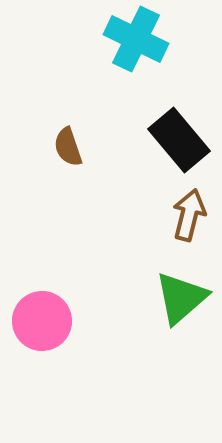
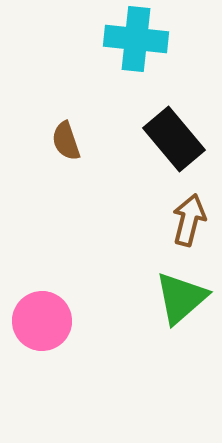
cyan cross: rotated 20 degrees counterclockwise
black rectangle: moved 5 px left, 1 px up
brown semicircle: moved 2 px left, 6 px up
brown arrow: moved 5 px down
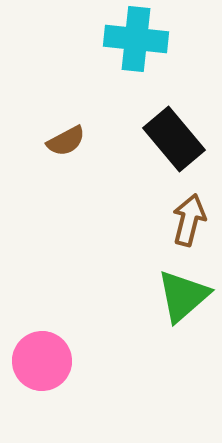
brown semicircle: rotated 99 degrees counterclockwise
green triangle: moved 2 px right, 2 px up
pink circle: moved 40 px down
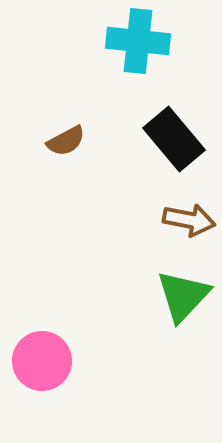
cyan cross: moved 2 px right, 2 px down
brown arrow: rotated 87 degrees clockwise
green triangle: rotated 6 degrees counterclockwise
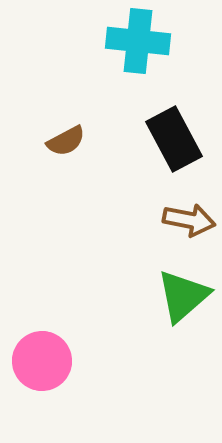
black rectangle: rotated 12 degrees clockwise
green triangle: rotated 6 degrees clockwise
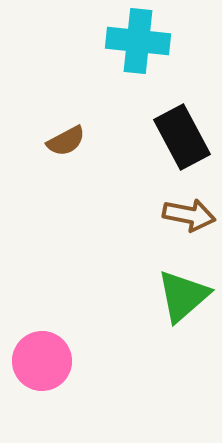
black rectangle: moved 8 px right, 2 px up
brown arrow: moved 5 px up
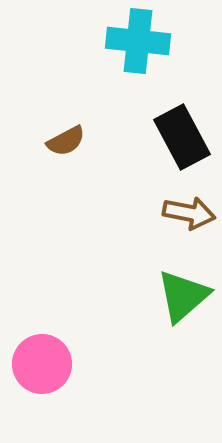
brown arrow: moved 2 px up
pink circle: moved 3 px down
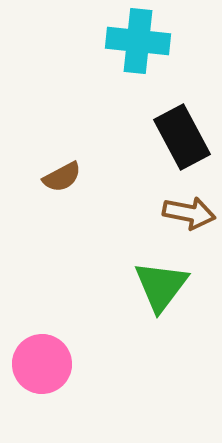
brown semicircle: moved 4 px left, 36 px down
green triangle: moved 22 px left, 10 px up; rotated 12 degrees counterclockwise
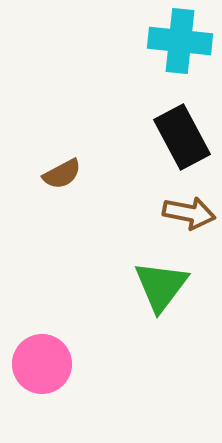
cyan cross: moved 42 px right
brown semicircle: moved 3 px up
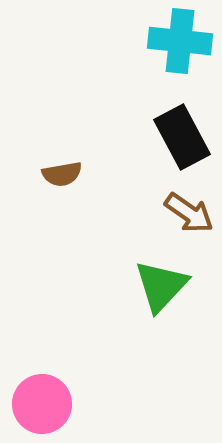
brown semicircle: rotated 18 degrees clockwise
brown arrow: rotated 24 degrees clockwise
green triangle: rotated 6 degrees clockwise
pink circle: moved 40 px down
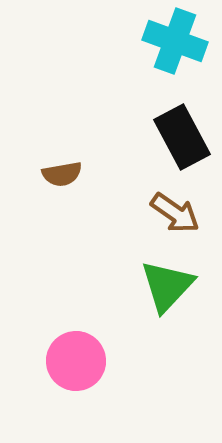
cyan cross: moved 5 px left; rotated 14 degrees clockwise
brown arrow: moved 14 px left
green triangle: moved 6 px right
pink circle: moved 34 px right, 43 px up
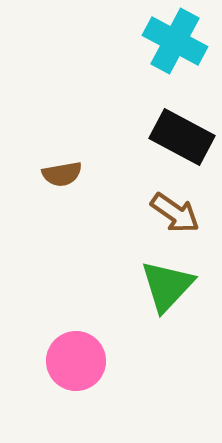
cyan cross: rotated 8 degrees clockwise
black rectangle: rotated 34 degrees counterclockwise
